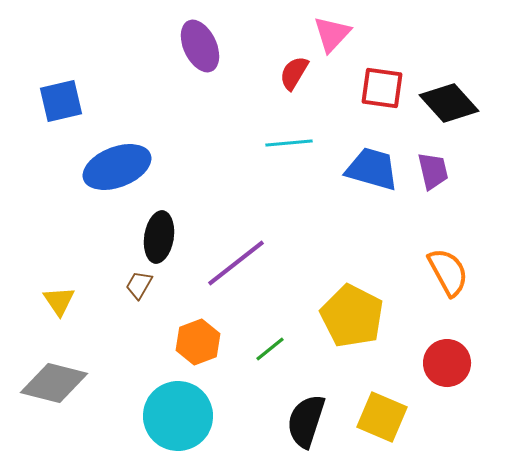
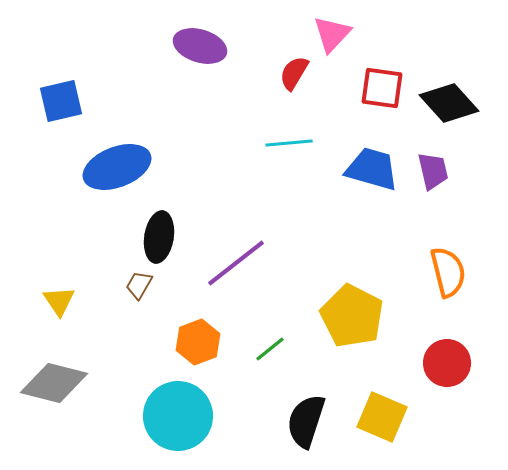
purple ellipse: rotated 48 degrees counterclockwise
orange semicircle: rotated 15 degrees clockwise
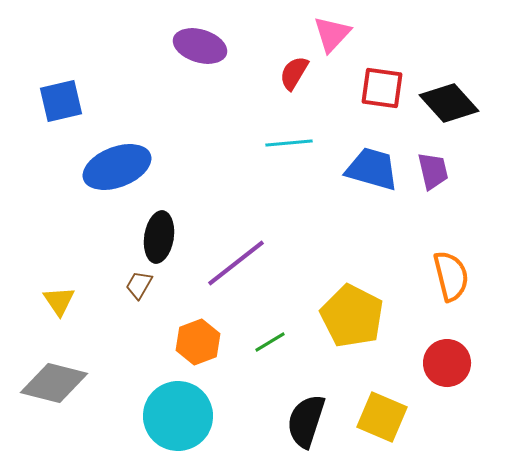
orange semicircle: moved 3 px right, 4 px down
green line: moved 7 px up; rotated 8 degrees clockwise
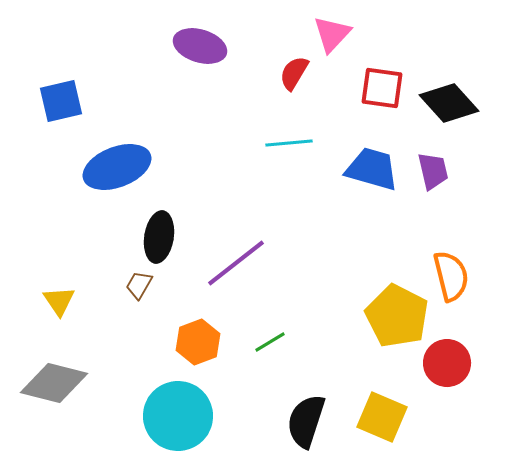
yellow pentagon: moved 45 px right
